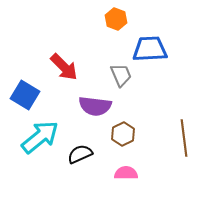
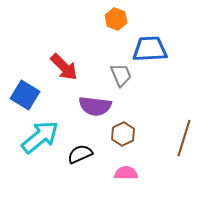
brown line: rotated 24 degrees clockwise
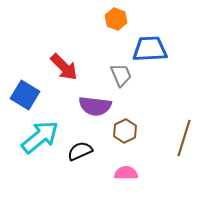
brown hexagon: moved 2 px right, 3 px up
black semicircle: moved 3 px up
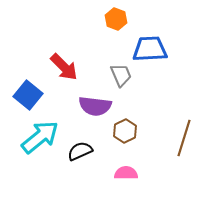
blue square: moved 3 px right; rotated 8 degrees clockwise
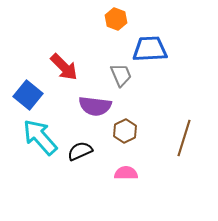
cyan arrow: rotated 93 degrees counterclockwise
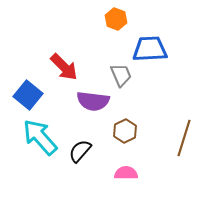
purple semicircle: moved 2 px left, 5 px up
black semicircle: rotated 25 degrees counterclockwise
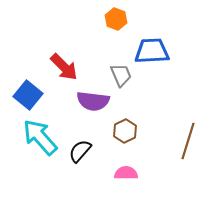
blue trapezoid: moved 2 px right, 2 px down
brown line: moved 4 px right, 3 px down
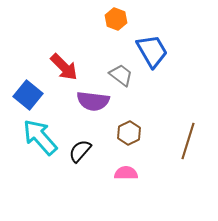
blue trapezoid: rotated 63 degrees clockwise
gray trapezoid: rotated 30 degrees counterclockwise
brown hexagon: moved 4 px right, 2 px down
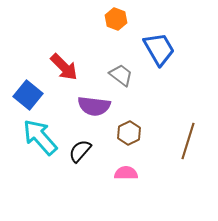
blue trapezoid: moved 7 px right, 2 px up
purple semicircle: moved 1 px right, 5 px down
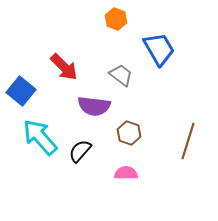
blue square: moved 7 px left, 4 px up
brown hexagon: rotated 15 degrees counterclockwise
